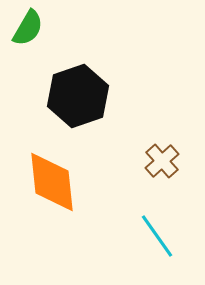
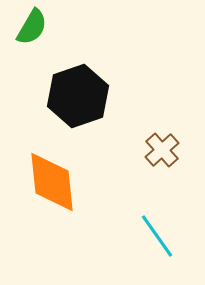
green semicircle: moved 4 px right, 1 px up
brown cross: moved 11 px up
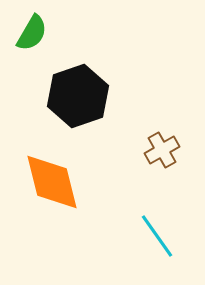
green semicircle: moved 6 px down
brown cross: rotated 12 degrees clockwise
orange diamond: rotated 8 degrees counterclockwise
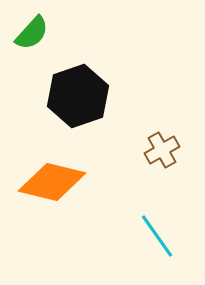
green semicircle: rotated 12 degrees clockwise
orange diamond: rotated 62 degrees counterclockwise
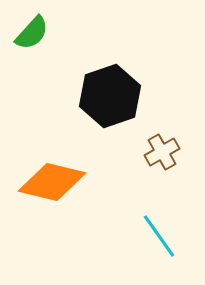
black hexagon: moved 32 px right
brown cross: moved 2 px down
cyan line: moved 2 px right
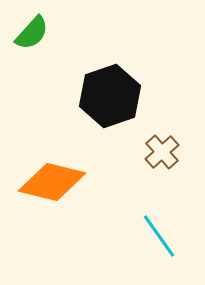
brown cross: rotated 12 degrees counterclockwise
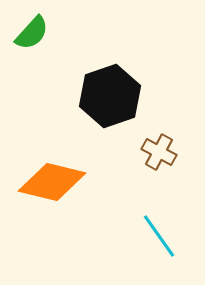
brown cross: moved 3 px left; rotated 20 degrees counterclockwise
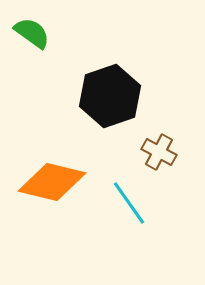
green semicircle: rotated 96 degrees counterclockwise
cyan line: moved 30 px left, 33 px up
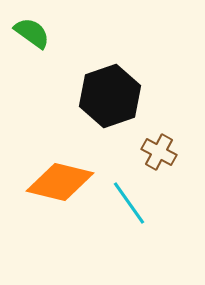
orange diamond: moved 8 px right
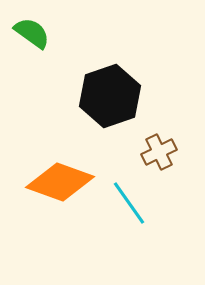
brown cross: rotated 36 degrees clockwise
orange diamond: rotated 6 degrees clockwise
